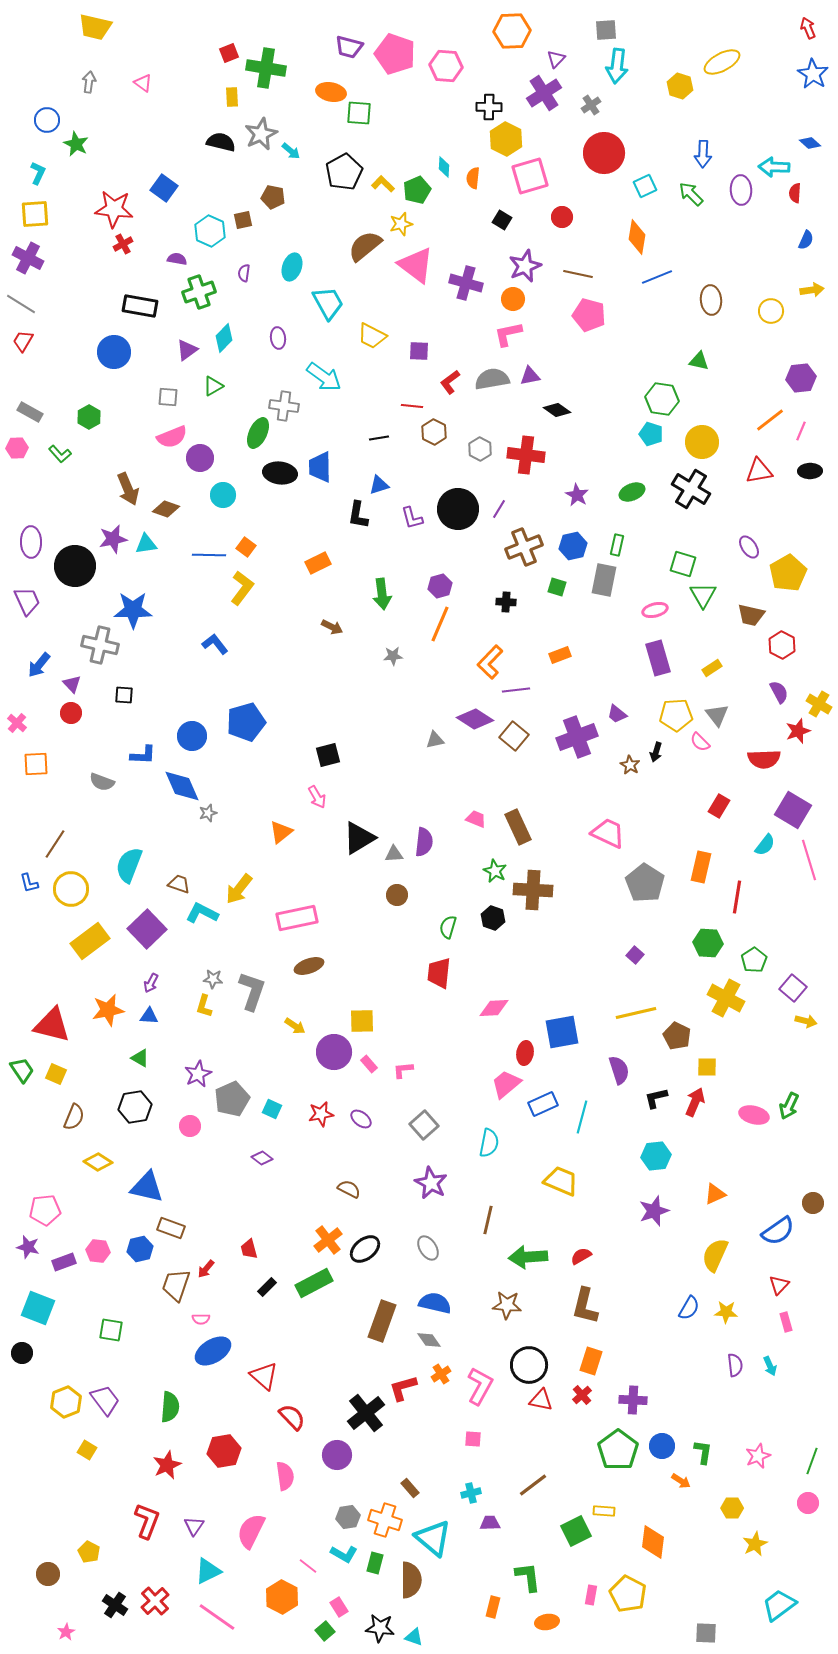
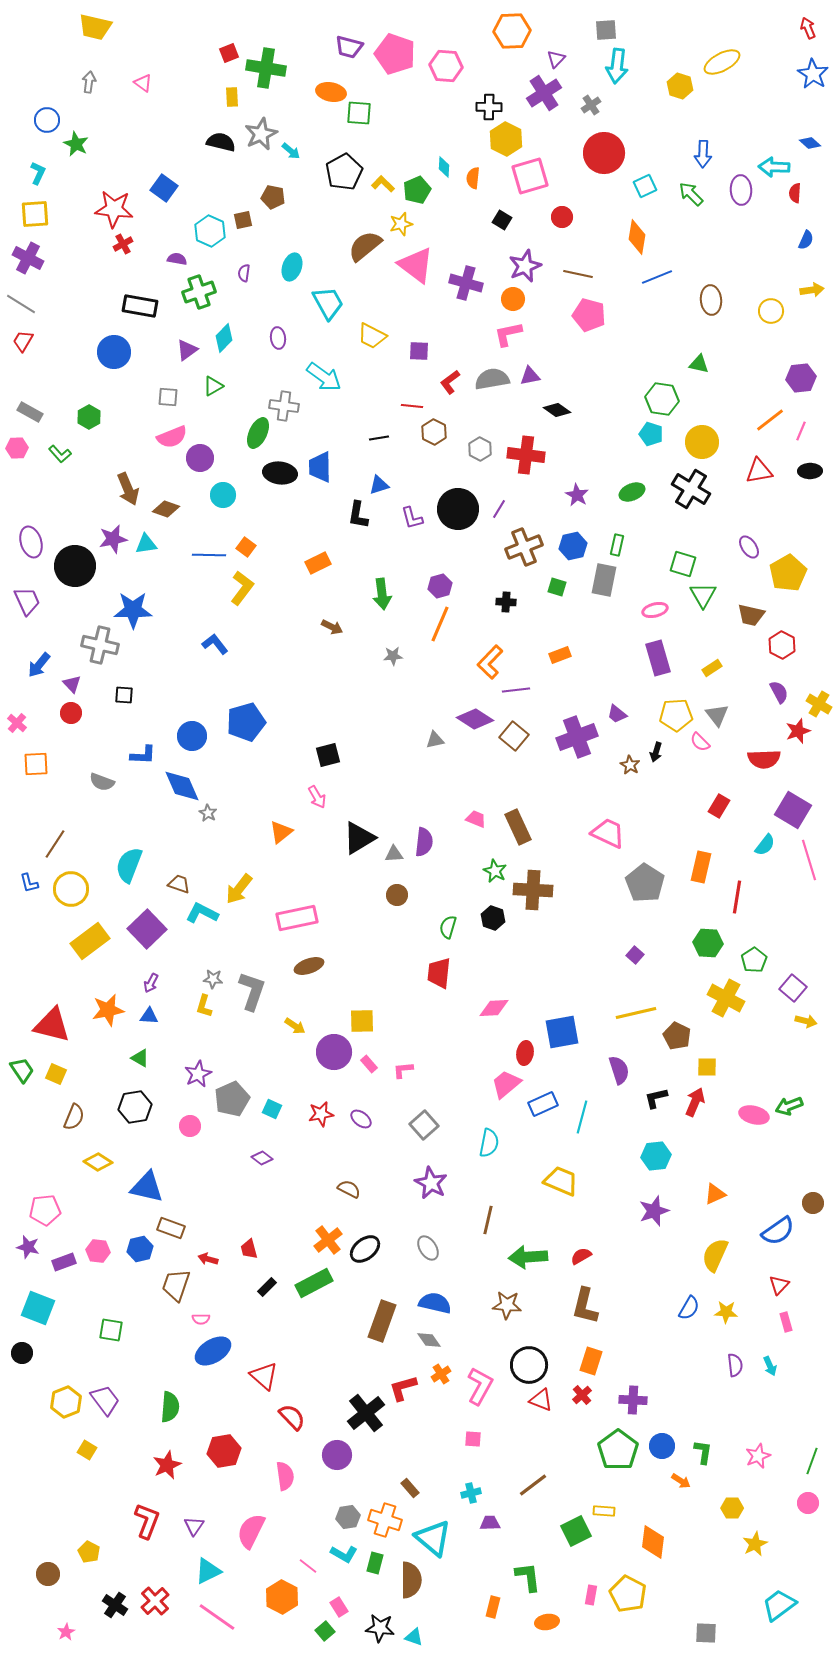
green triangle at (699, 361): moved 3 px down
purple ellipse at (31, 542): rotated 16 degrees counterclockwise
gray star at (208, 813): rotated 24 degrees counterclockwise
green arrow at (789, 1106): rotated 44 degrees clockwise
red arrow at (206, 1269): moved 2 px right, 10 px up; rotated 66 degrees clockwise
red triangle at (541, 1400): rotated 10 degrees clockwise
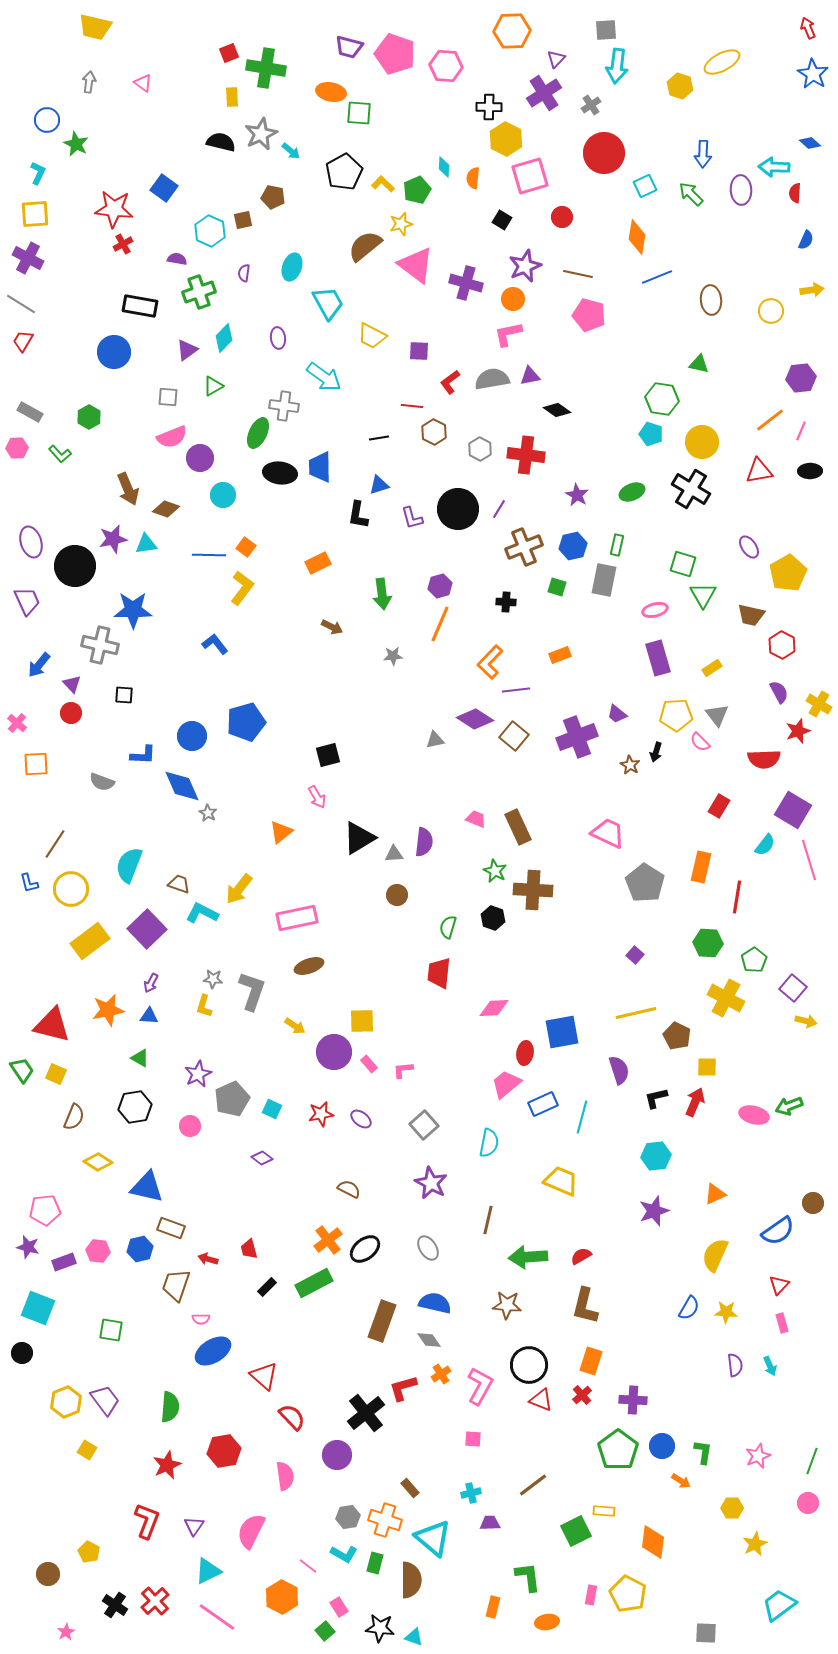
pink rectangle at (786, 1322): moved 4 px left, 1 px down
